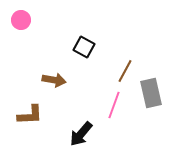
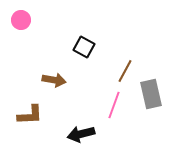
gray rectangle: moved 1 px down
black arrow: rotated 36 degrees clockwise
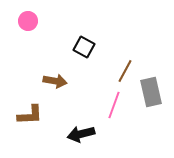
pink circle: moved 7 px right, 1 px down
brown arrow: moved 1 px right, 1 px down
gray rectangle: moved 2 px up
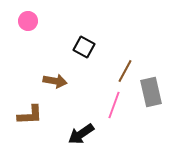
black arrow: rotated 20 degrees counterclockwise
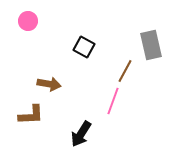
brown arrow: moved 6 px left, 3 px down
gray rectangle: moved 47 px up
pink line: moved 1 px left, 4 px up
brown L-shape: moved 1 px right
black arrow: rotated 24 degrees counterclockwise
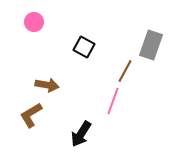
pink circle: moved 6 px right, 1 px down
gray rectangle: rotated 32 degrees clockwise
brown arrow: moved 2 px left, 1 px down
brown L-shape: rotated 152 degrees clockwise
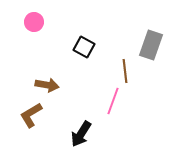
brown line: rotated 35 degrees counterclockwise
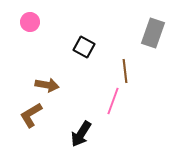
pink circle: moved 4 px left
gray rectangle: moved 2 px right, 12 px up
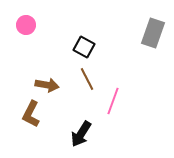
pink circle: moved 4 px left, 3 px down
brown line: moved 38 px left, 8 px down; rotated 20 degrees counterclockwise
brown L-shape: moved 1 px up; rotated 32 degrees counterclockwise
